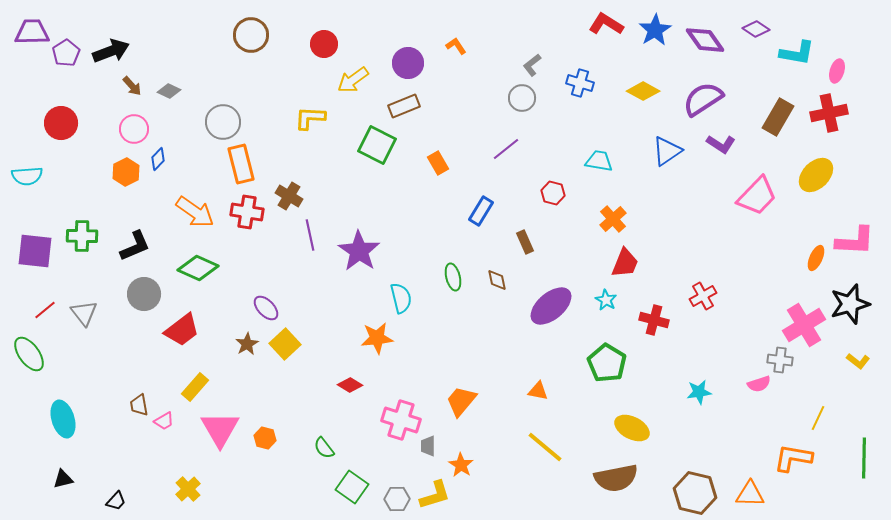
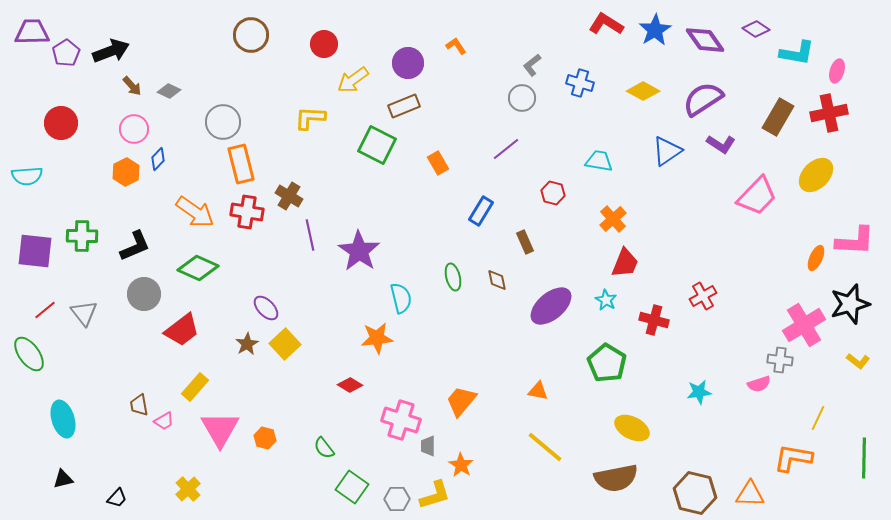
black trapezoid at (116, 501): moved 1 px right, 3 px up
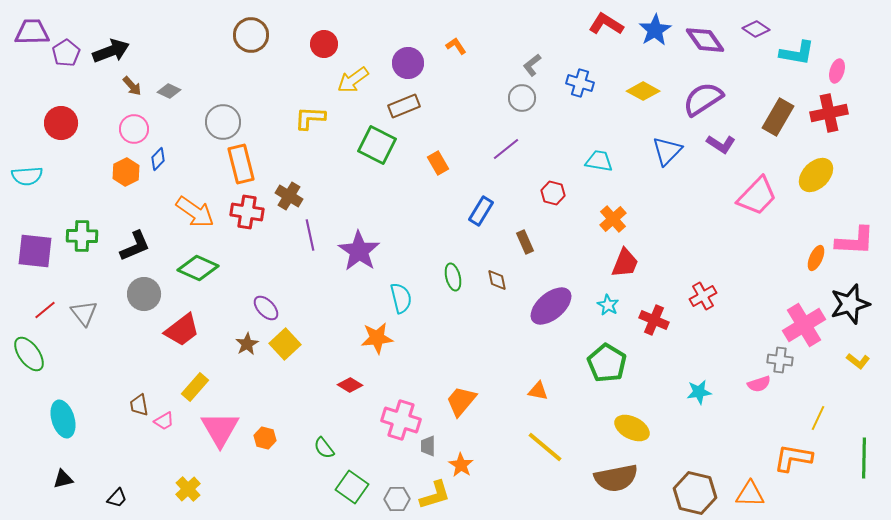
blue triangle at (667, 151): rotated 12 degrees counterclockwise
cyan star at (606, 300): moved 2 px right, 5 px down
red cross at (654, 320): rotated 8 degrees clockwise
